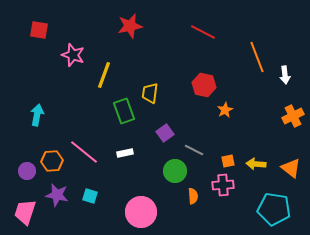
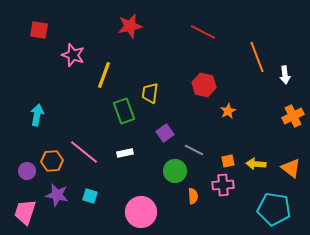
orange star: moved 3 px right, 1 px down
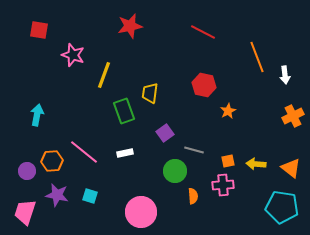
gray line: rotated 12 degrees counterclockwise
cyan pentagon: moved 8 px right, 2 px up
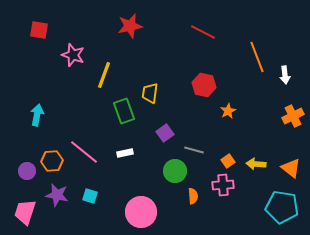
orange square: rotated 24 degrees counterclockwise
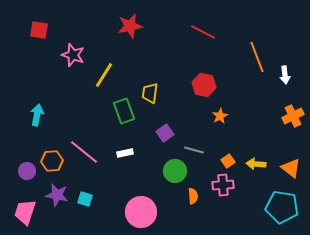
yellow line: rotated 12 degrees clockwise
orange star: moved 8 px left, 5 px down
cyan square: moved 5 px left, 3 px down
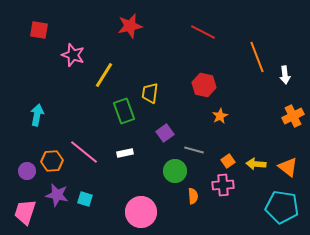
orange triangle: moved 3 px left, 1 px up
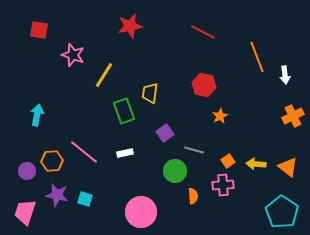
cyan pentagon: moved 5 px down; rotated 24 degrees clockwise
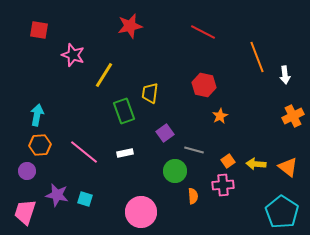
orange hexagon: moved 12 px left, 16 px up
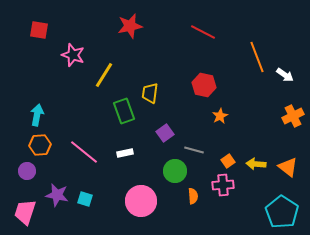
white arrow: rotated 48 degrees counterclockwise
pink circle: moved 11 px up
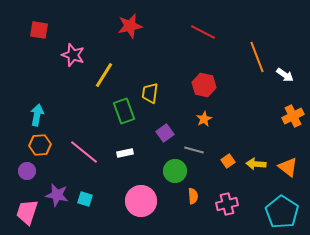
orange star: moved 16 px left, 3 px down
pink cross: moved 4 px right, 19 px down; rotated 10 degrees counterclockwise
pink trapezoid: moved 2 px right
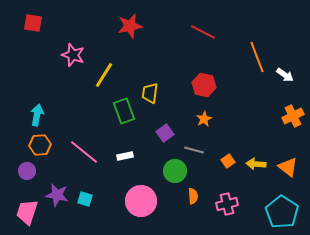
red square: moved 6 px left, 7 px up
white rectangle: moved 3 px down
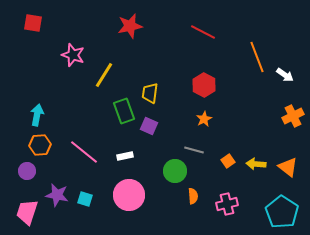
red hexagon: rotated 15 degrees clockwise
purple square: moved 16 px left, 7 px up; rotated 30 degrees counterclockwise
pink circle: moved 12 px left, 6 px up
